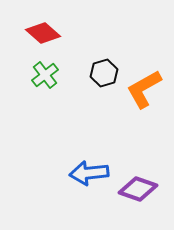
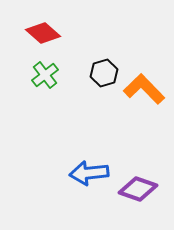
orange L-shape: rotated 75 degrees clockwise
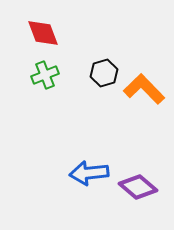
red diamond: rotated 28 degrees clockwise
green cross: rotated 16 degrees clockwise
purple diamond: moved 2 px up; rotated 21 degrees clockwise
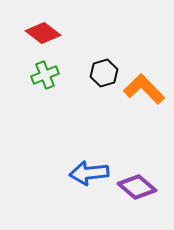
red diamond: rotated 32 degrees counterclockwise
purple diamond: moved 1 px left
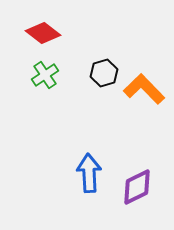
green cross: rotated 12 degrees counterclockwise
blue arrow: rotated 93 degrees clockwise
purple diamond: rotated 66 degrees counterclockwise
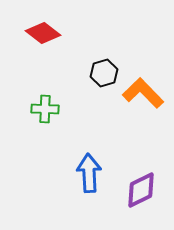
green cross: moved 34 px down; rotated 36 degrees clockwise
orange L-shape: moved 1 px left, 4 px down
purple diamond: moved 4 px right, 3 px down
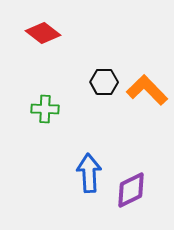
black hexagon: moved 9 px down; rotated 16 degrees clockwise
orange L-shape: moved 4 px right, 3 px up
purple diamond: moved 10 px left
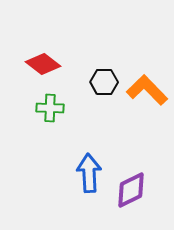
red diamond: moved 31 px down
green cross: moved 5 px right, 1 px up
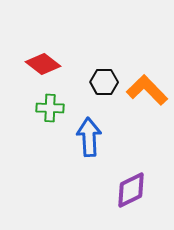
blue arrow: moved 36 px up
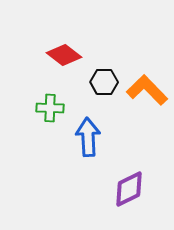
red diamond: moved 21 px right, 9 px up
blue arrow: moved 1 px left
purple diamond: moved 2 px left, 1 px up
